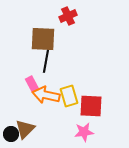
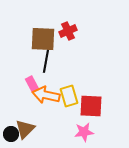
red cross: moved 15 px down
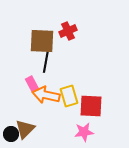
brown square: moved 1 px left, 2 px down
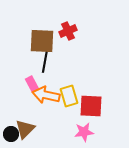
black line: moved 1 px left
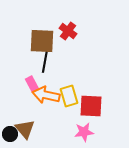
red cross: rotated 30 degrees counterclockwise
brown triangle: rotated 25 degrees counterclockwise
black circle: moved 1 px left
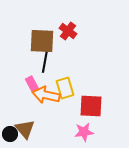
yellow rectangle: moved 4 px left, 8 px up
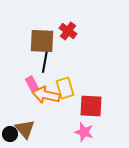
pink star: rotated 24 degrees clockwise
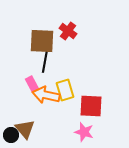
yellow rectangle: moved 2 px down
black circle: moved 1 px right, 1 px down
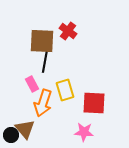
orange arrow: moved 3 px left, 8 px down; rotated 84 degrees counterclockwise
red square: moved 3 px right, 3 px up
pink star: rotated 12 degrees counterclockwise
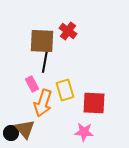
black circle: moved 2 px up
